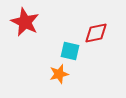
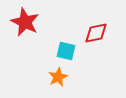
cyan square: moved 4 px left
orange star: moved 1 px left, 3 px down; rotated 12 degrees counterclockwise
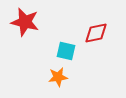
red star: rotated 12 degrees counterclockwise
orange star: rotated 18 degrees clockwise
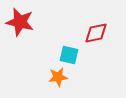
red star: moved 5 px left
cyan square: moved 3 px right, 4 px down
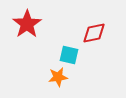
red star: moved 7 px right, 2 px down; rotated 24 degrees clockwise
red diamond: moved 2 px left
